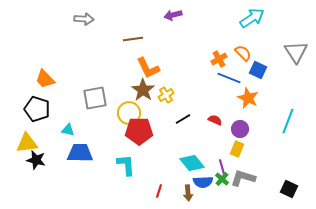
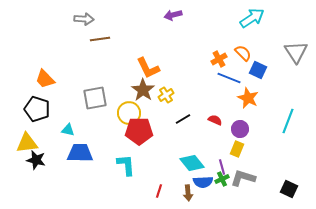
brown line: moved 33 px left
green cross: rotated 24 degrees clockwise
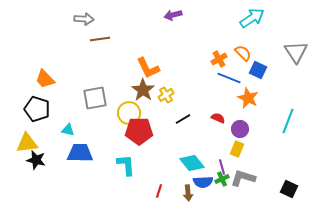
red semicircle: moved 3 px right, 2 px up
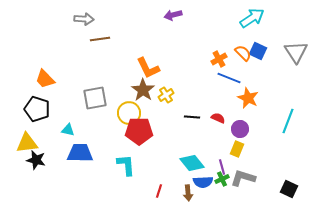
blue square: moved 19 px up
black line: moved 9 px right, 2 px up; rotated 35 degrees clockwise
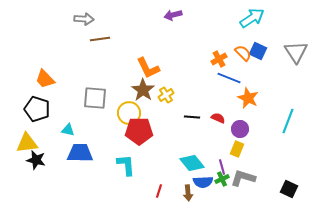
gray square: rotated 15 degrees clockwise
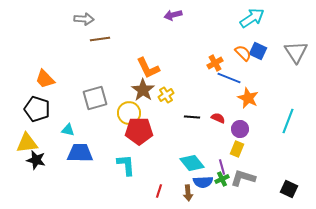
orange cross: moved 4 px left, 4 px down
gray square: rotated 20 degrees counterclockwise
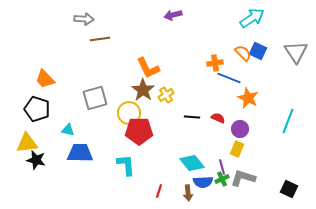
orange cross: rotated 21 degrees clockwise
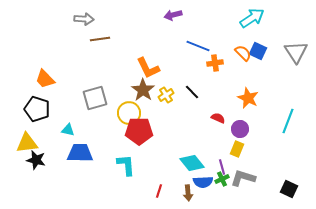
blue line: moved 31 px left, 32 px up
black line: moved 25 px up; rotated 42 degrees clockwise
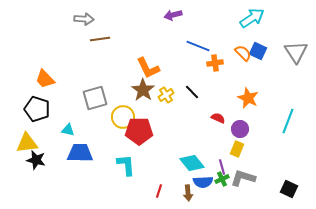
yellow circle: moved 6 px left, 4 px down
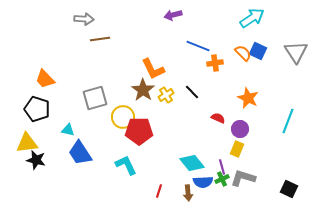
orange L-shape: moved 5 px right, 1 px down
blue trapezoid: rotated 124 degrees counterclockwise
cyan L-shape: rotated 20 degrees counterclockwise
